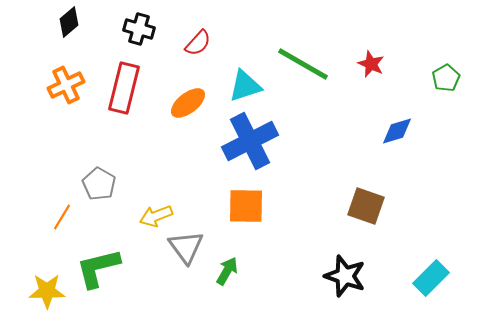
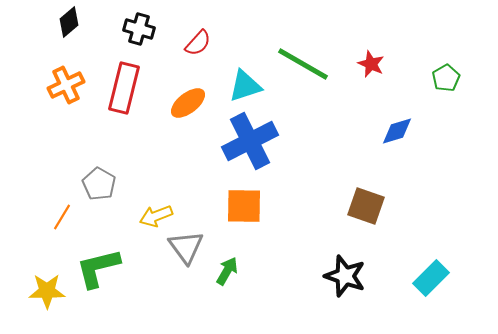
orange square: moved 2 px left
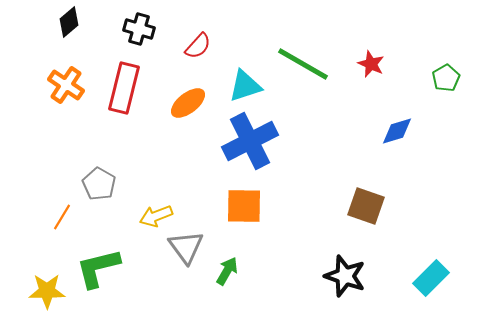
red semicircle: moved 3 px down
orange cross: rotated 30 degrees counterclockwise
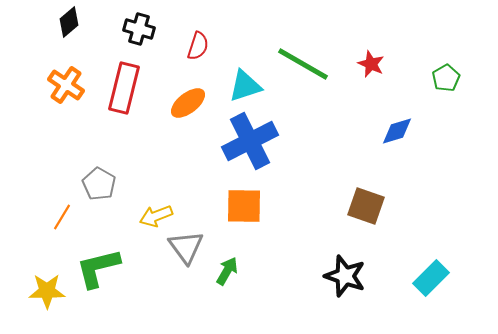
red semicircle: rotated 24 degrees counterclockwise
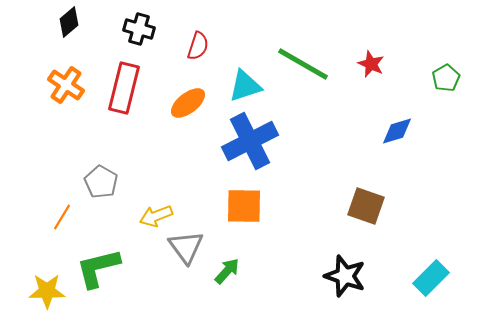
gray pentagon: moved 2 px right, 2 px up
green arrow: rotated 12 degrees clockwise
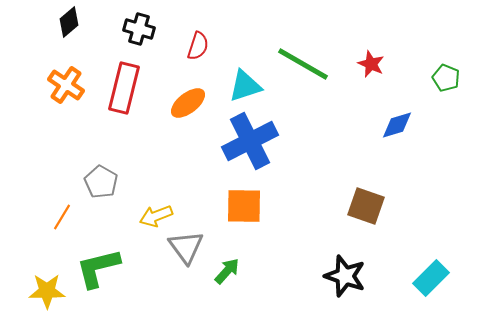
green pentagon: rotated 20 degrees counterclockwise
blue diamond: moved 6 px up
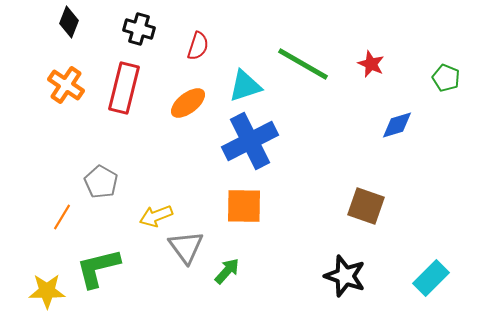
black diamond: rotated 28 degrees counterclockwise
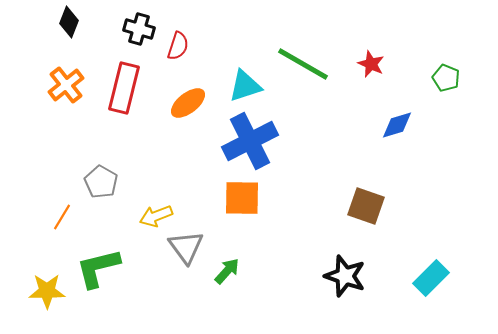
red semicircle: moved 20 px left
orange cross: rotated 18 degrees clockwise
orange square: moved 2 px left, 8 px up
